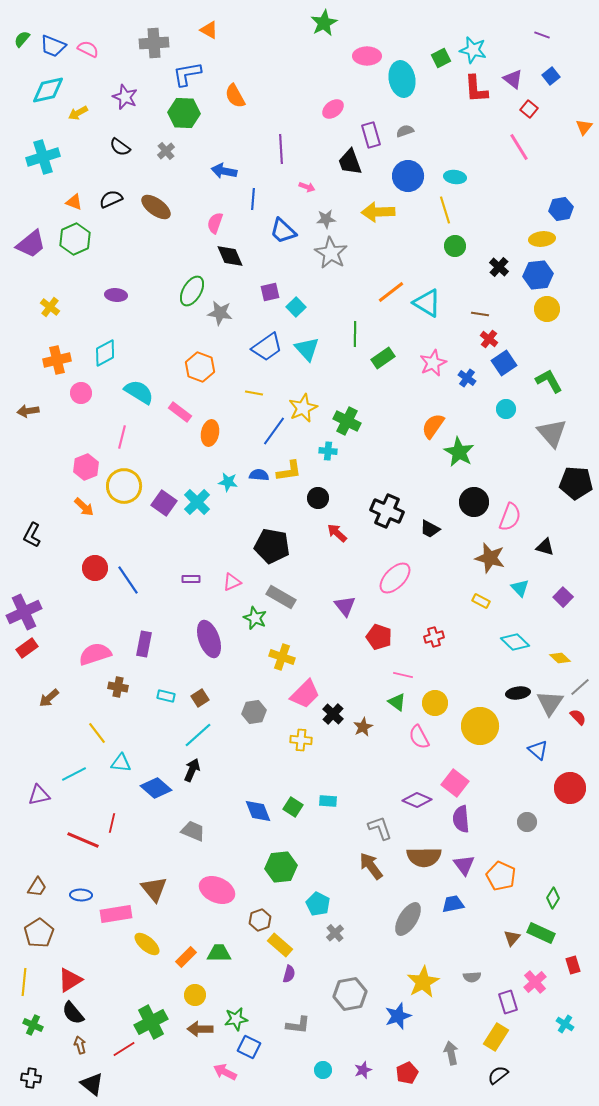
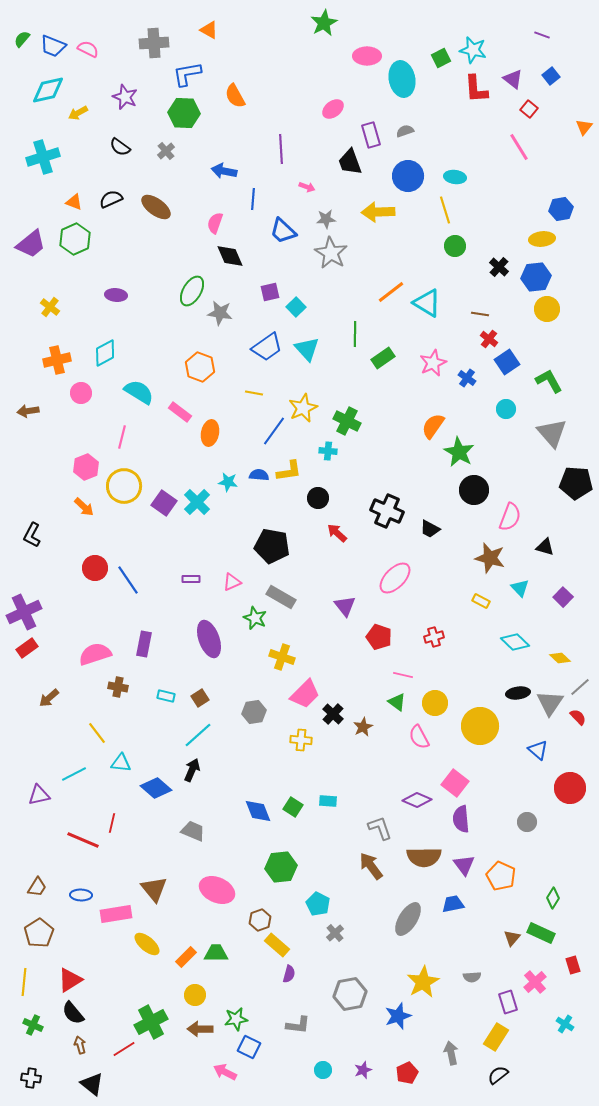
blue hexagon at (538, 275): moved 2 px left, 2 px down
blue square at (504, 363): moved 3 px right, 1 px up
black circle at (474, 502): moved 12 px up
yellow rectangle at (280, 945): moved 3 px left
green trapezoid at (219, 953): moved 3 px left
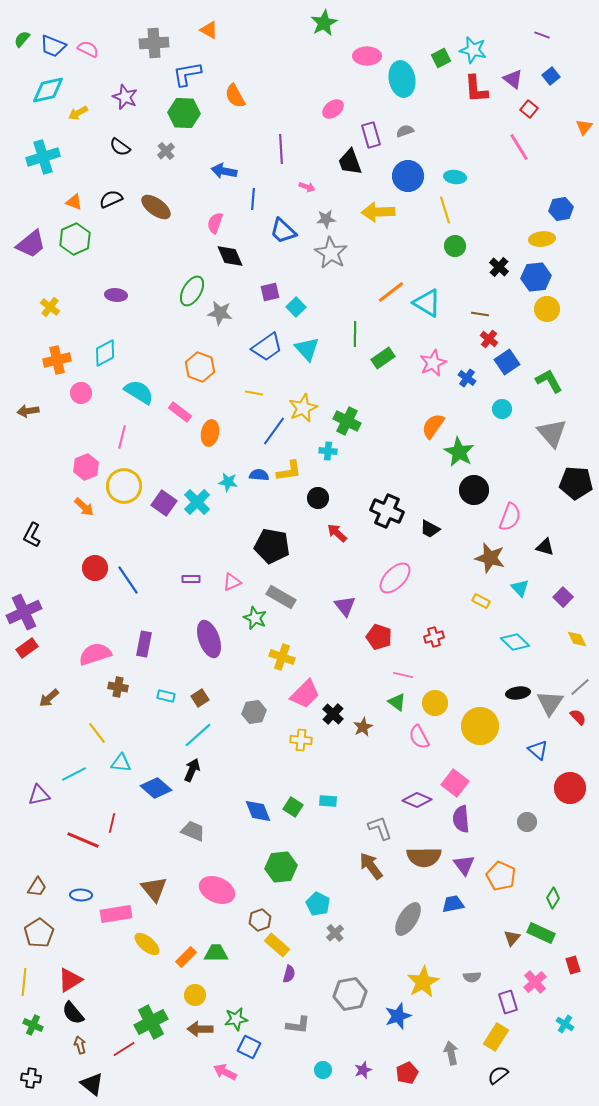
cyan circle at (506, 409): moved 4 px left
yellow diamond at (560, 658): moved 17 px right, 19 px up; rotated 20 degrees clockwise
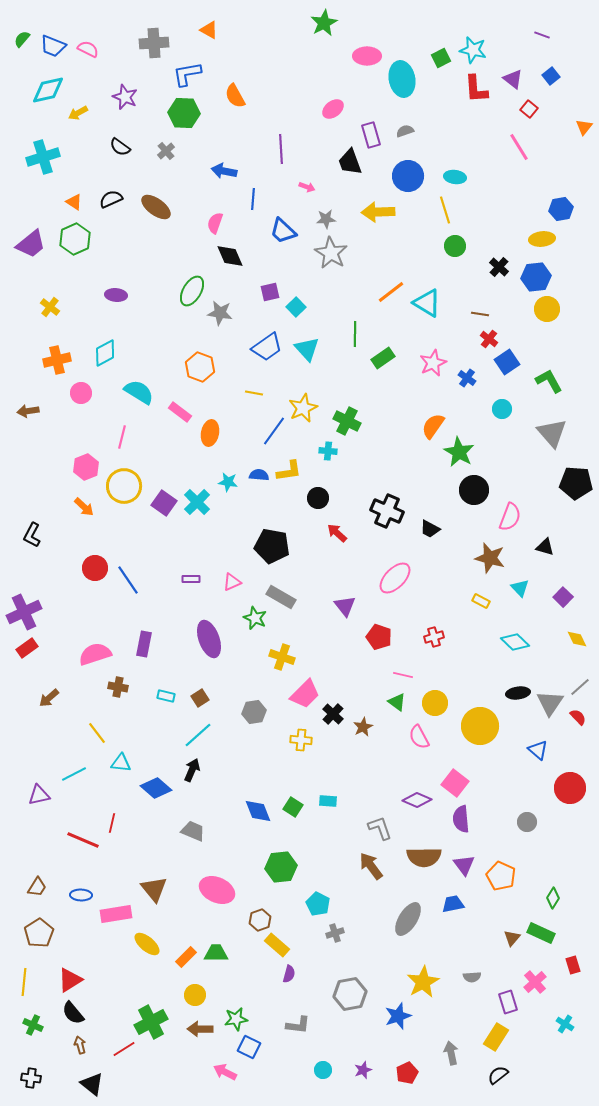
orange triangle at (74, 202): rotated 12 degrees clockwise
gray cross at (335, 933): rotated 24 degrees clockwise
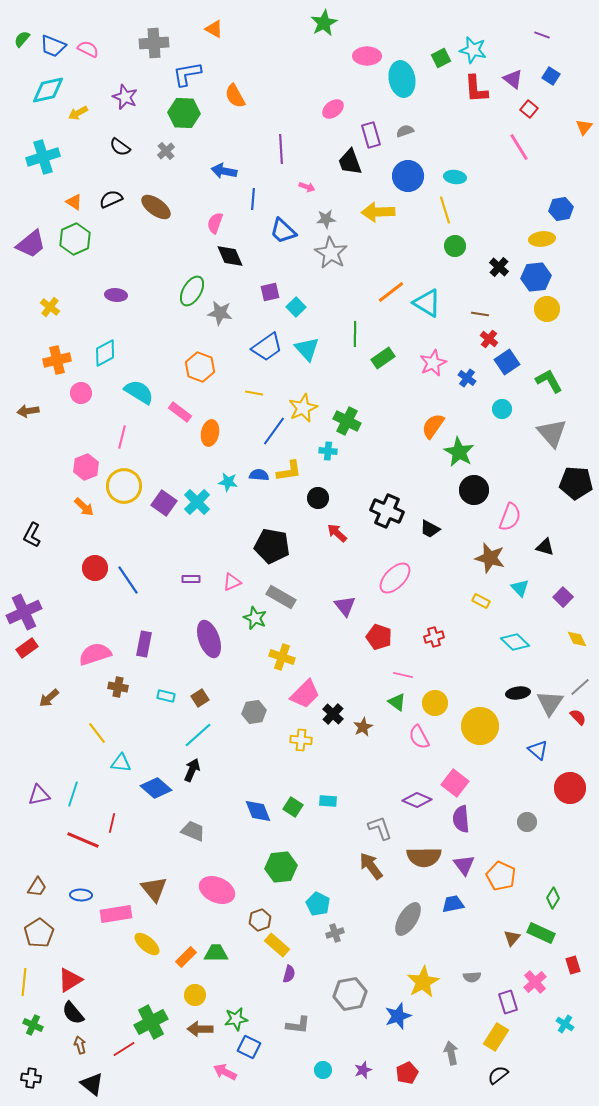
orange triangle at (209, 30): moved 5 px right, 1 px up
blue square at (551, 76): rotated 18 degrees counterclockwise
cyan line at (74, 774): moved 1 px left, 20 px down; rotated 45 degrees counterclockwise
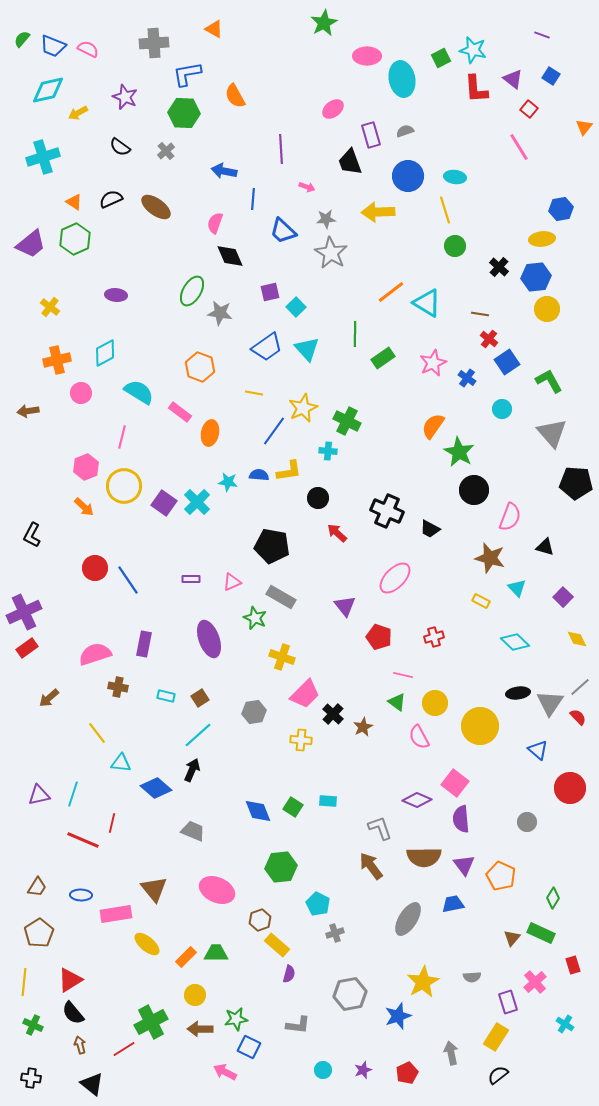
cyan triangle at (520, 588): moved 3 px left
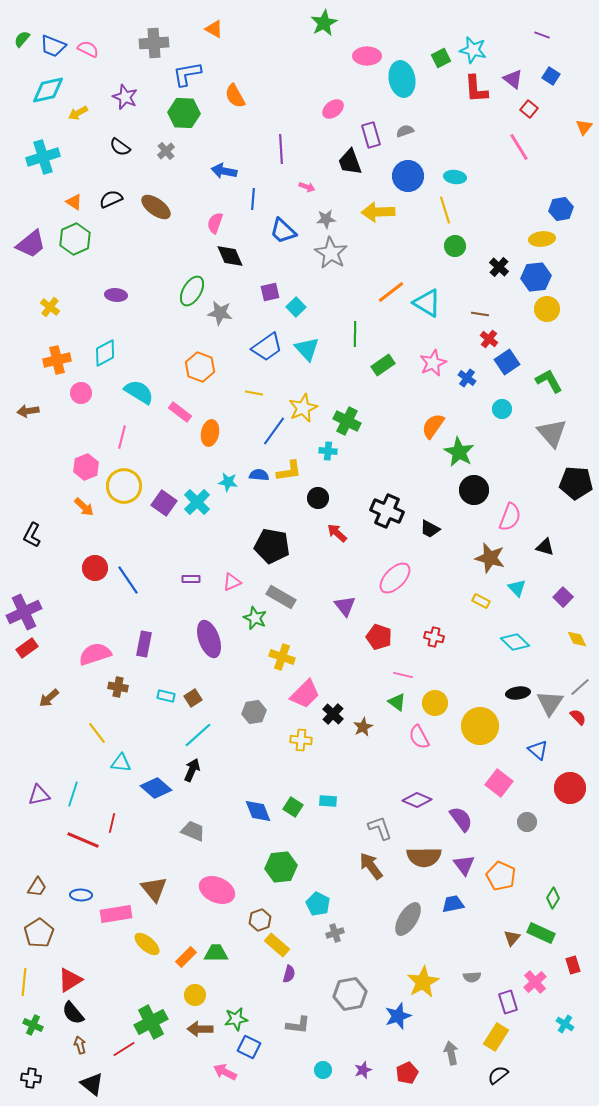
green rectangle at (383, 358): moved 7 px down
red cross at (434, 637): rotated 30 degrees clockwise
brown square at (200, 698): moved 7 px left
pink square at (455, 783): moved 44 px right
purple semicircle at (461, 819): rotated 148 degrees clockwise
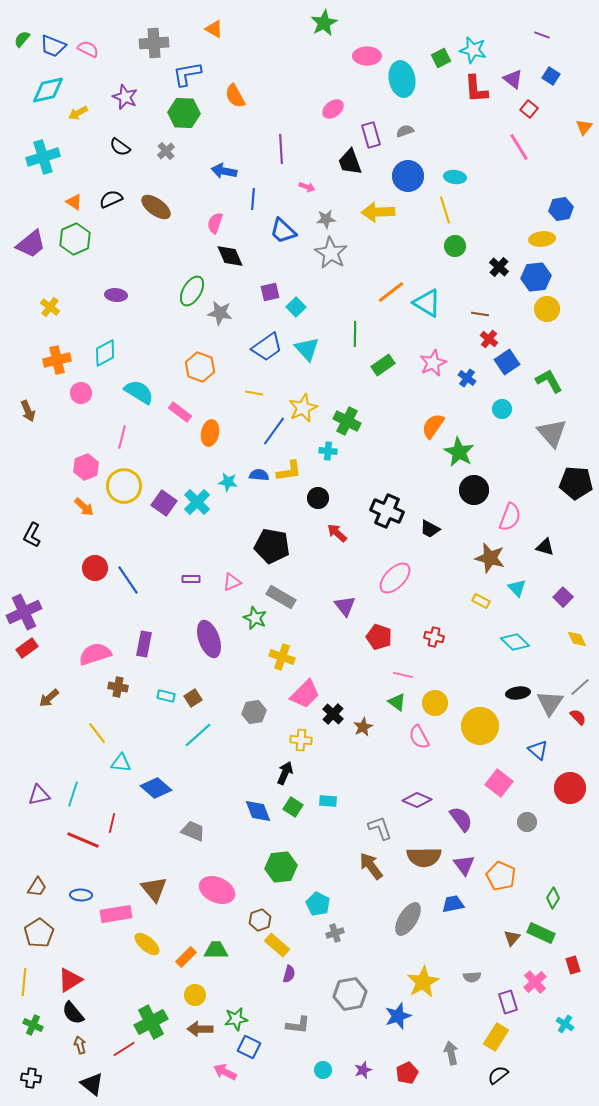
brown arrow at (28, 411): rotated 105 degrees counterclockwise
black arrow at (192, 770): moved 93 px right, 3 px down
green trapezoid at (216, 953): moved 3 px up
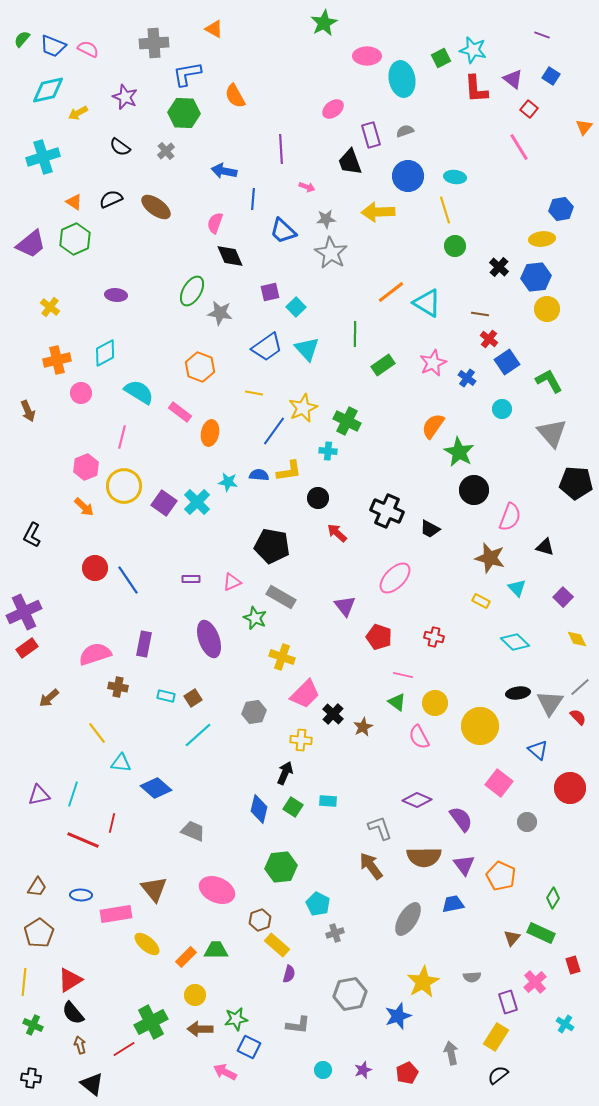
blue diamond at (258, 811): moved 1 px right, 2 px up; rotated 36 degrees clockwise
